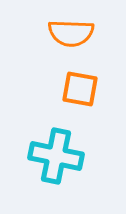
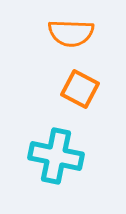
orange square: rotated 18 degrees clockwise
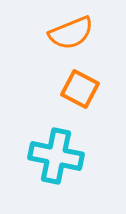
orange semicircle: rotated 24 degrees counterclockwise
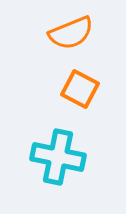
cyan cross: moved 2 px right, 1 px down
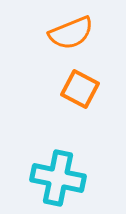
cyan cross: moved 21 px down
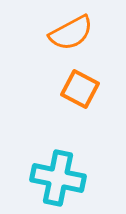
orange semicircle: rotated 6 degrees counterclockwise
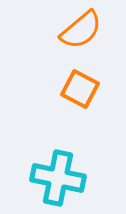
orange semicircle: moved 10 px right, 3 px up; rotated 12 degrees counterclockwise
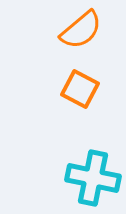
cyan cross: moved 35 px right
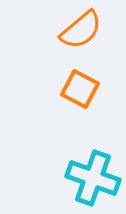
cyan cross: rotated 8 degrees clockwise
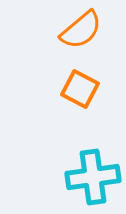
cyan cross: moved 1 px up; rotated 28 degrees counterclockwise
